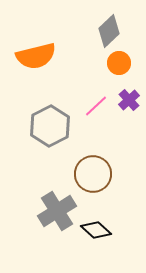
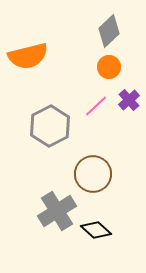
orange semicircle: moved 8 px left
orange circle: moved 10 px left, 4 px down
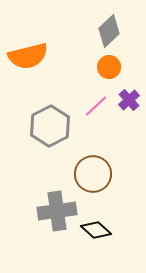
gray cross: rotated 24 degrees clockwise
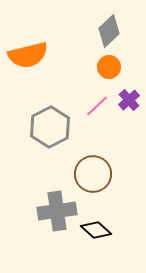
orange semicircle: moved 1 px up
pink line: moved 1 px right
gray hexagon: moved 1 px down
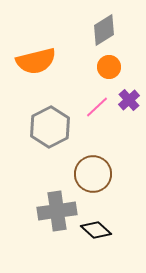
gray diamond: moved 5 px left, 1 px up; rotated 12 degrees clockwise
orange semicircle: moved 8 px right, 6 px down
pink line: moved 1 px down
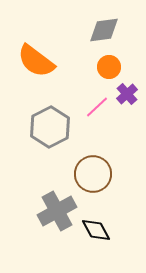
gray diamond: rotated 24 degrees clockwise
orange semicircle: rotated 51 degrees clockwise
purple cross: moved 2 px left, 6 px up
gray cross: rotated 21 degrees counterclockwise
black diamond: rotated 20 degrees clockwise
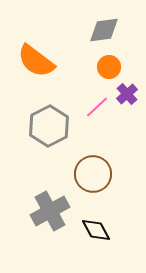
gray hexagon: moved 1 px left, 1 px up
gray cross: moved 7 px left
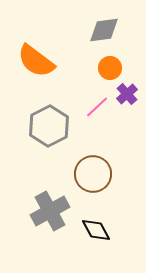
orange circle: moved 1 px right, 1 px down
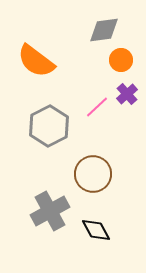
orange circle: moved 11 px right, 8 px up
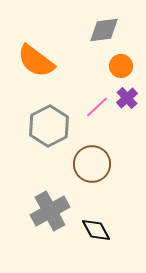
orange circle: moved 6 px down
purple cross: moved 4 px down
brown circle: moved 1 px left, 10 px up
